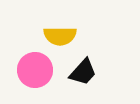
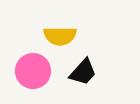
pink circle: moved 2 px left, 1 px down
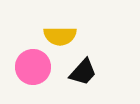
pink circle: moved 4 px up
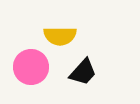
pink circle: moved 2 px left
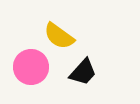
yellow semicircle: moved 1 px left; rotated 36 degrees clockwise
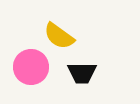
black trapezoid: moved 1 px left, 1 px down; rotated 48 degrees clockwise
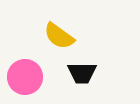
pink circle: moved 6 px left, 10 px down
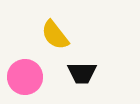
yellow semicircle: moved 4 px left, 1 px up; rotated 16 degrees clockwise
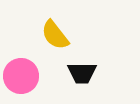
pink circle: moved 4 px left, 1 px up
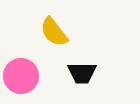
yellow semicircle: moved 1 px left, 3 px up
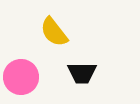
pink circle: moved 1 px down
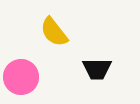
black trapezoid: moved 15 px right, 4 px up
